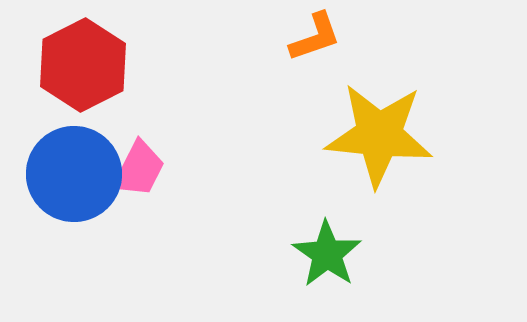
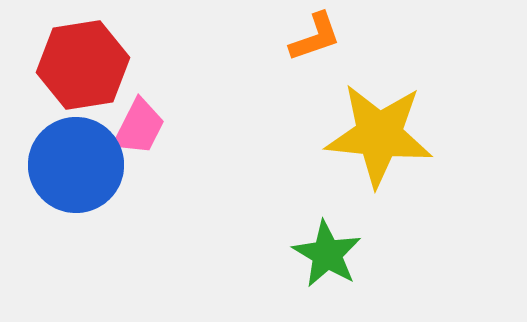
red hexagon: rotated 18 degrees clockwise
pink trapezoid: moved 42 px up
blue circle: moved 2 px right, 9 px up
green star: rotated 4 degrees counterclockwise
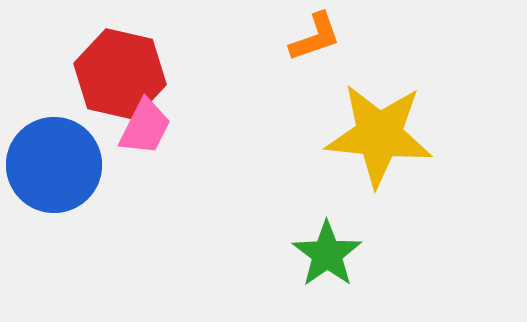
red hexagon: moved 37 px right, 9 px down; rotated 22 degrees clockwise
pink trapezoid: moved 6 px right
blue circle: moved 22 px left
green star: rotated 6 degrees clockwise
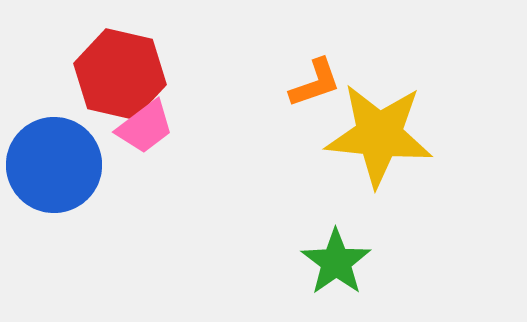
orange L-shape: moved 46 px down
pink trapezoid: rotated 26 degrees clockwise
green star: moved 9 px right, 8 px down
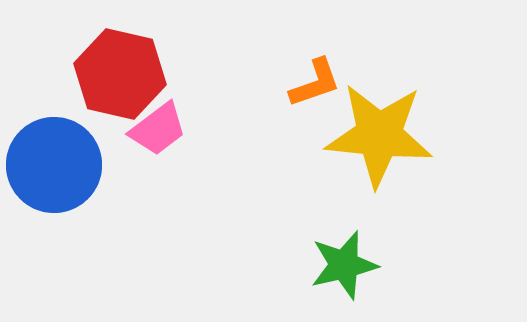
pink trapezoid: moved 13 px right, 2 px down
green star: moved 8 px right, 3 px down; rotated 22 degrees clockwise
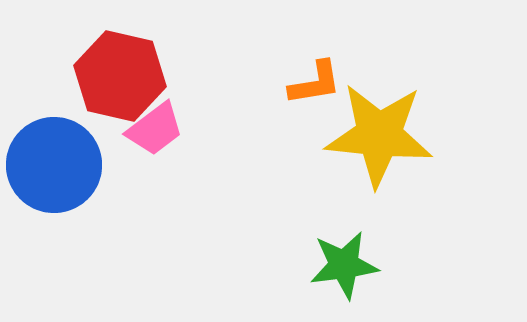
red hexagon: moved 2 px down
orange L-shape: rotated 10 degrees clockwise
pink trapezoid: moved 3 px left
green star: rotated 6 degrees clockwise
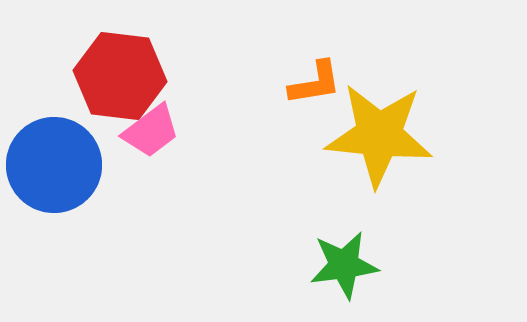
red hexagon: rotated 6 degrees counterclockwise
pink trapezoid: moved 4 px left, 2 px down
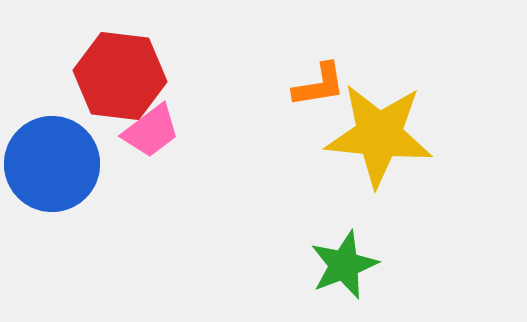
orange L-shape: moved 4 px right, 2 px down
blue circle: moved 2 px left, 1 px up
green star: rotated 14 degrees counterclockwise
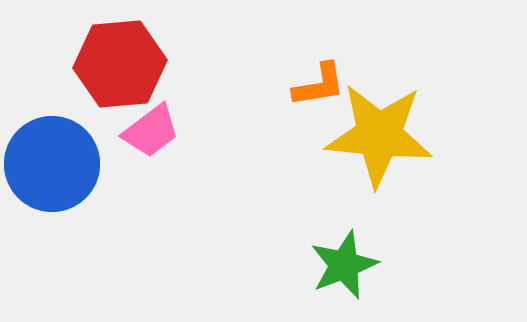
red hexagon: moved 12 px up; rotated 12 degrees counterclockwise
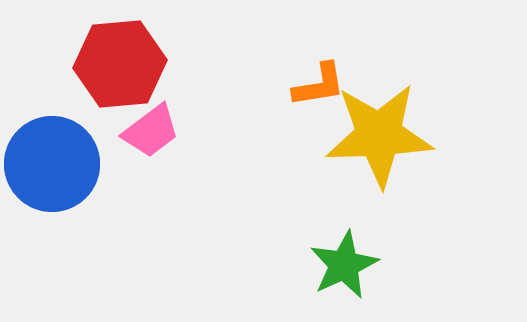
yellow star: rotated 8 degrees counterclockwise
green star: rotated 4 degrees counterclockwise
